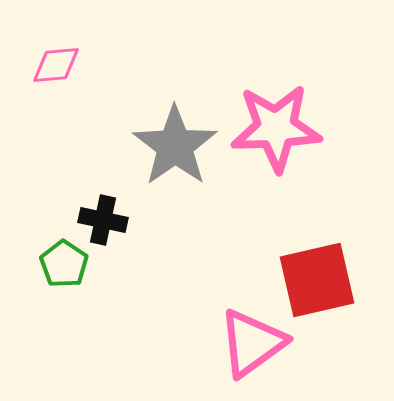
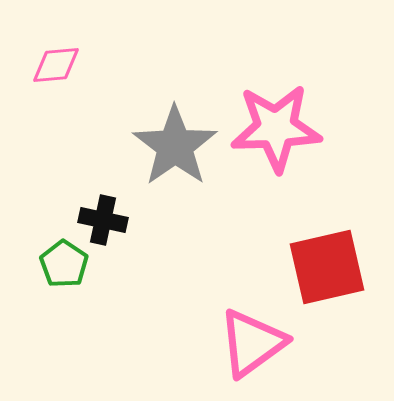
red square: moved 10 px right, 13 px up
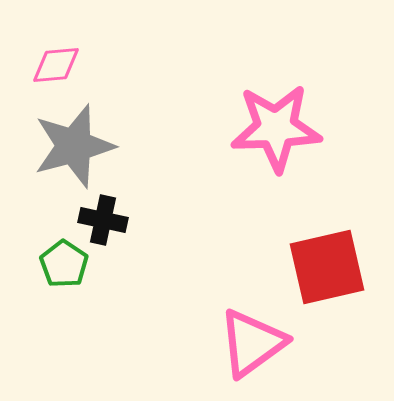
gray star: moved 101 px left; rotated 20 degrees clockwise
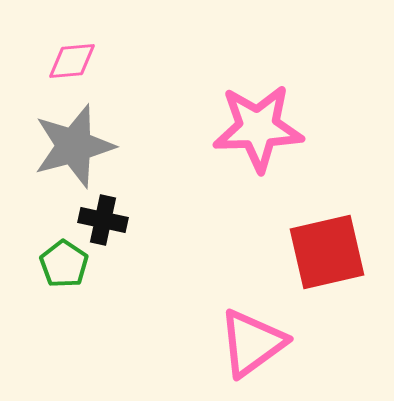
pink diamond: moved 16 px right, 4 px up
pink star: moved 18 px left
red square: moved 15 px up
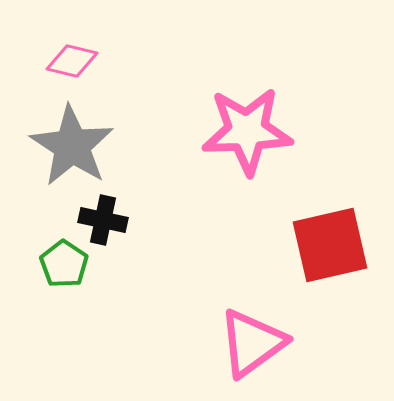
pink diamond: rotated 18 degrees clockwise
pink star: moved 11 px left, 3 px down
gray star: moved 2 px left; rotated 24 degrees counterclockwise
red square: moved 3 px right, 7 px up
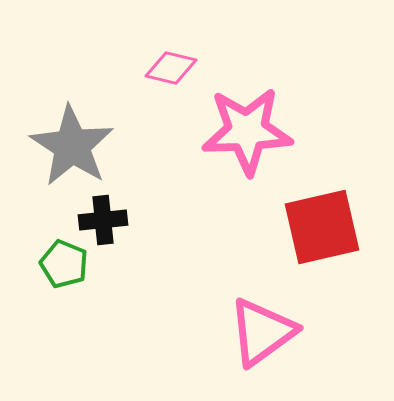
pink diamond: moved 99 px right, 7 px down
black cross: rotated 18 degrees counterclockwise
red square: moved 8 px left, 18 px up
green pentagon: rotated 12 degrees counterclockwise
pink triangle: moved 10 px right, 11 px up
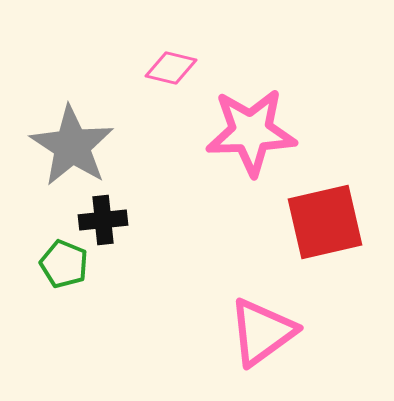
pink star: moved 4 px right, 1 px down
red square: moved 3 px right, 5 px up
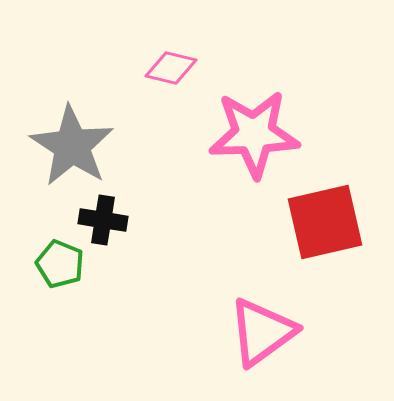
pink star: moved 3 px right, 2 px down
black cross: rotated 15 degrees clockwise
green pentagon: moved 4 px left
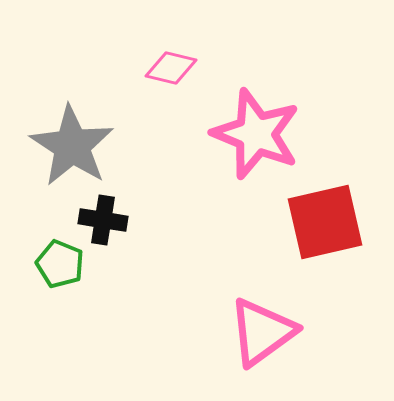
pink star: moved 2 px right; rotated 24 degrees clockwise
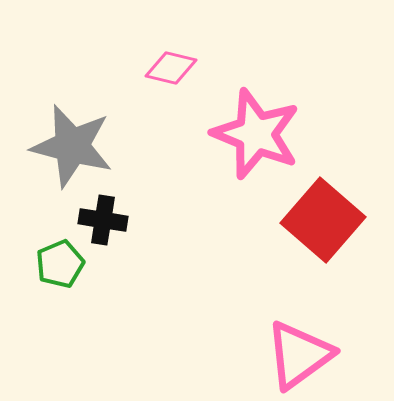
gray star: rotated 18 degrees counterclockwise
red square: moved 2 px left, 2 px up; rotated 36 degrees counterclockwise
green pentagon: rotated 27 degrees clockwise
pink triangle: moved 37 px right, 23 px down
